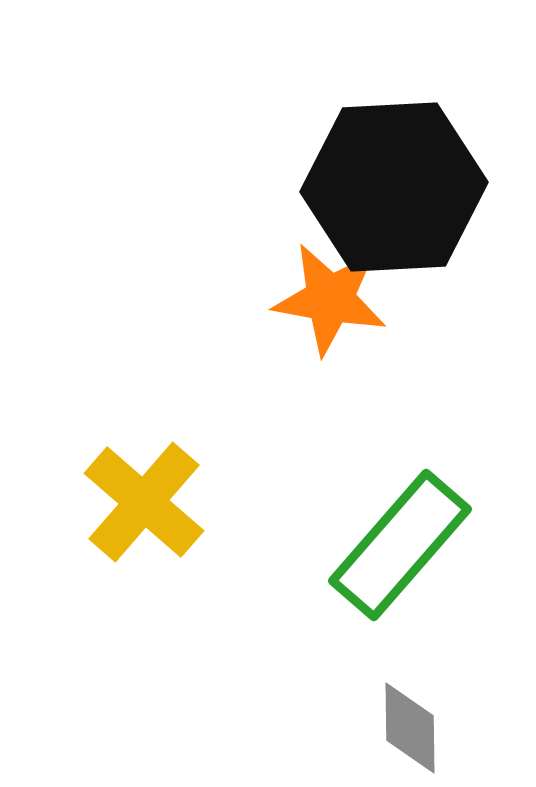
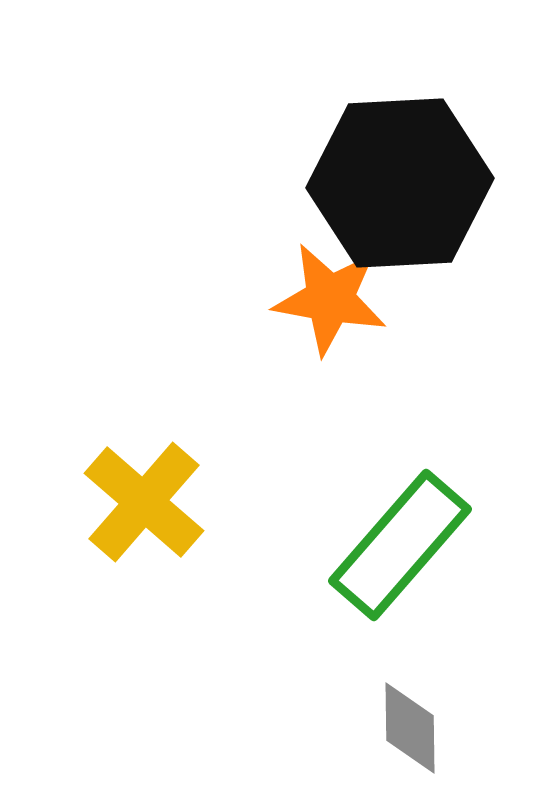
black hexagon: moved 6 px right, 4 px up
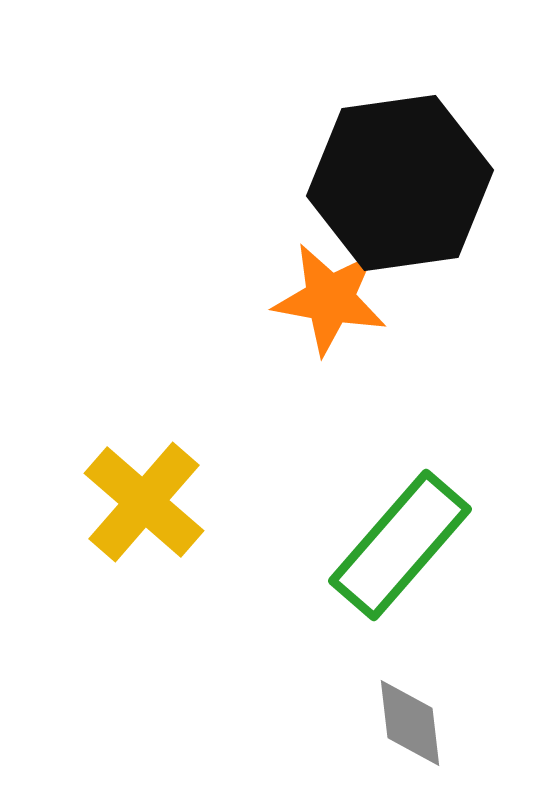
black hexagon: rotated 5 degrees counterclockwise
gray diamond: moved 5 px up; rotated 6 degrees counterclockwise
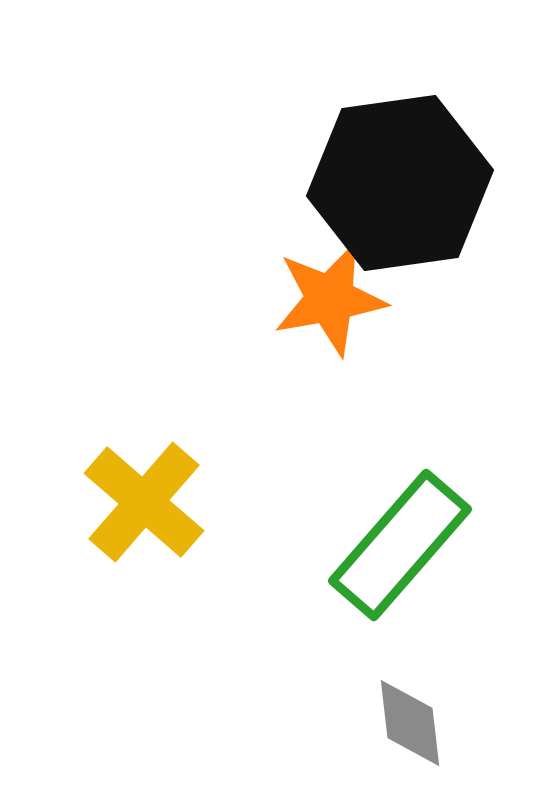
orange star: rotated 20 degrees counterclockwise
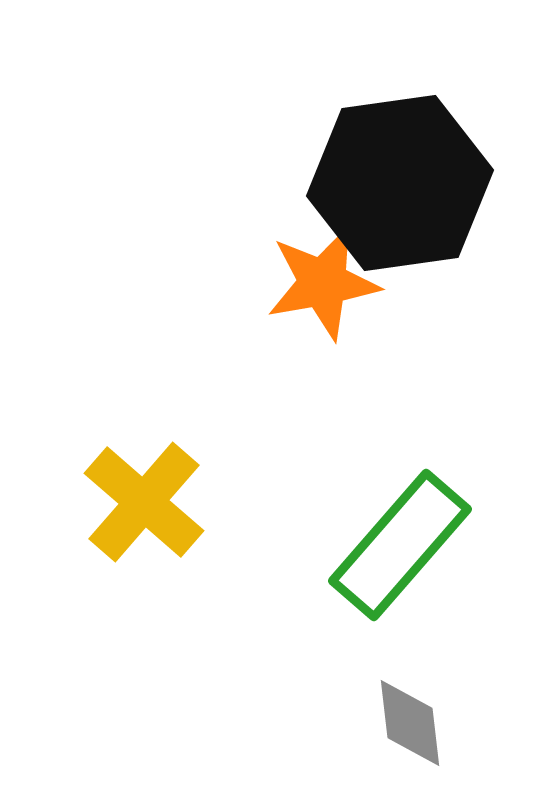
orange star: moved 7 px left, 16 px up
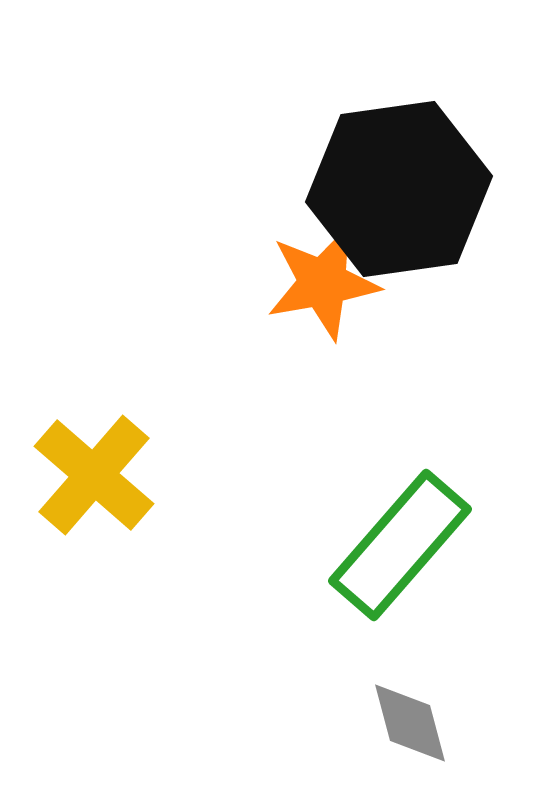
black hexagon: moved 1 px left, 6 px down
yellow cross: moved 50 px left, 27 px up
gray diamond: rotated 8 degrees counterclockwise
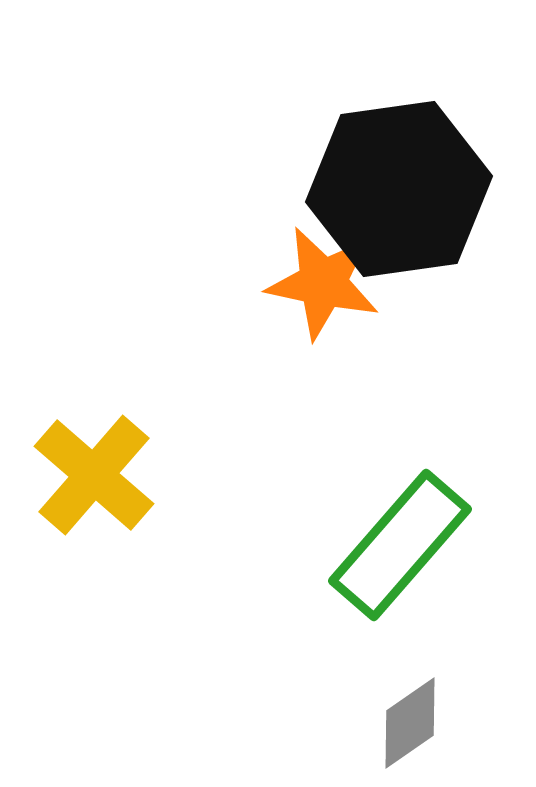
orange star: rotated 22 degrees clockwise
gray diamond: rotated 70 degrees clockwise
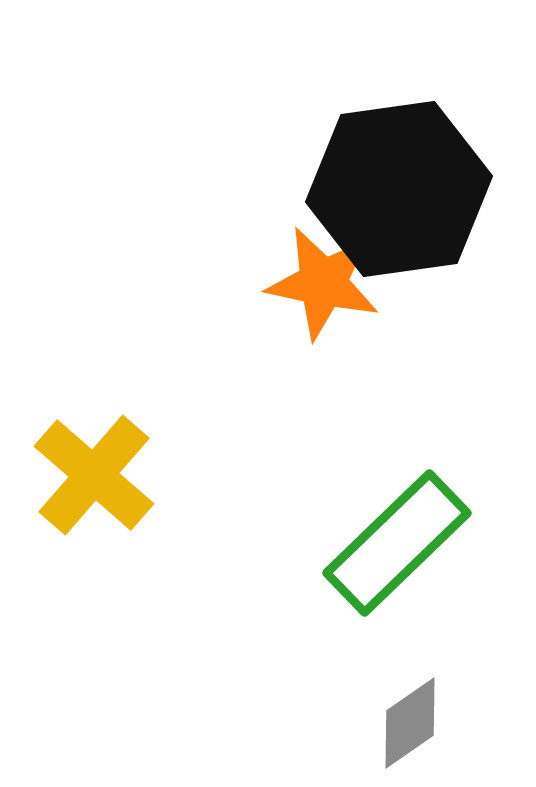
green rectangle: moved 3 px left, 2 px up; rotated 5 degrees clockwise
